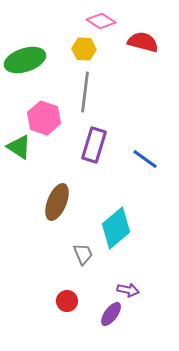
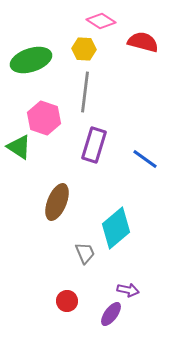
green ellipse: moved 6 px right
gray trapezoid: moved 2 px right, 1 px up
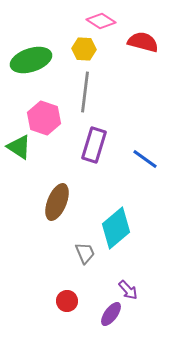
purple arrow: rotated 35 degrees clockwise
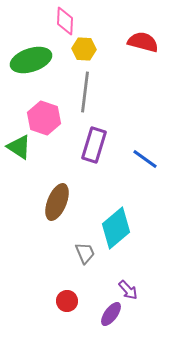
pink diamond: moved 36 px left; rotated 60 degrees clockwise
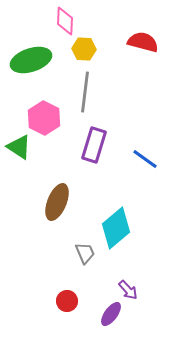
pink hexagon: rotated 8 degrees clockwise
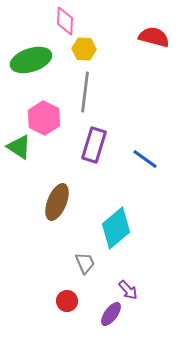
red semicircle: moved 11 px right, 5 px up
gray trapezoid: moved 10 px down
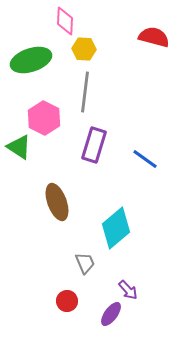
brown ellipse: rotated 42 degrees counterclockwise
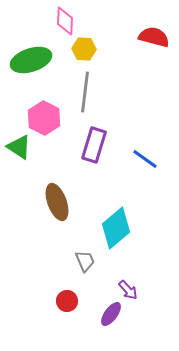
gray trapezoid: moved 2 px up
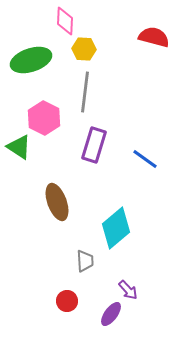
gray trapezoid: rotated 20 degrees clockwise
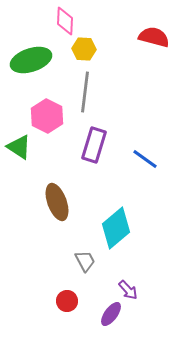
pink hexagon: moved 3 px right, 2 px up
gray trapezoid: rotated 25 degrees counterclockwise
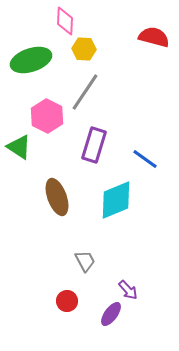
gray line: rotated 27 degrees clockwise
brown ellipse: moved 5 px up
cyan diamond: moved 28 px up; rotated 18 degrees clockwise
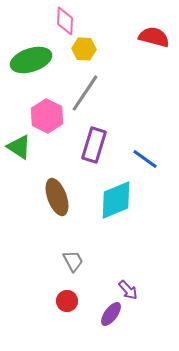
gray line: moved 1 px down
gray trapezoid: moved 12 px left
